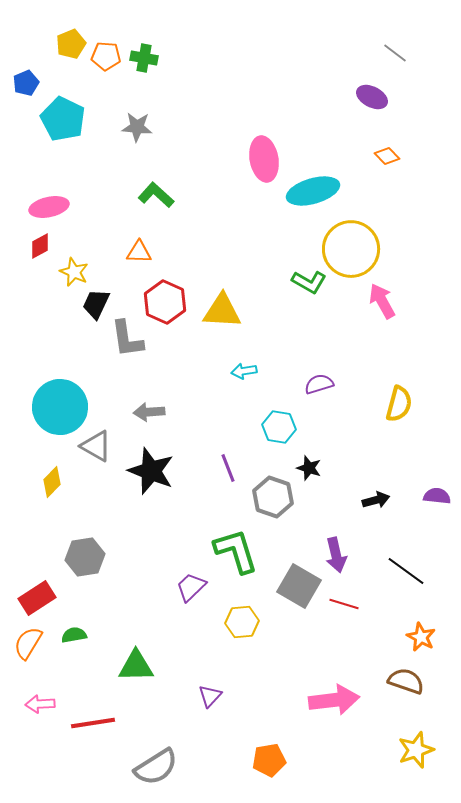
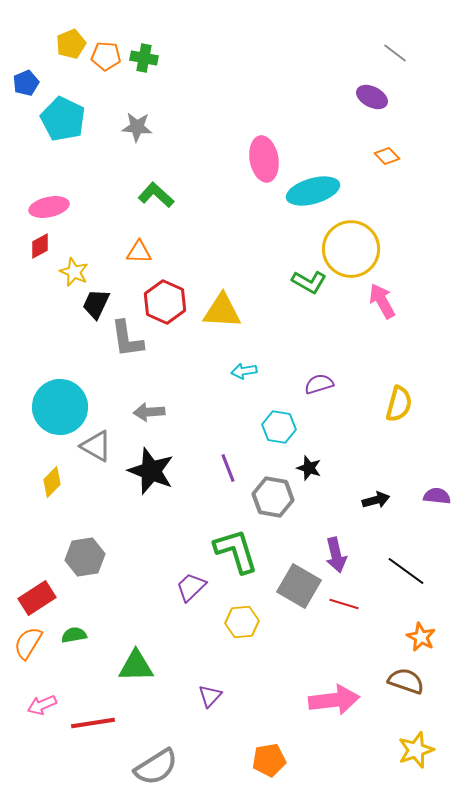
gray hexagon at (273, 497): rotated 9 degrees counterclockwise
pink arrow at (40, 704): moved 2 px right, 1 px down; rotated 20 degrees counterclockwise
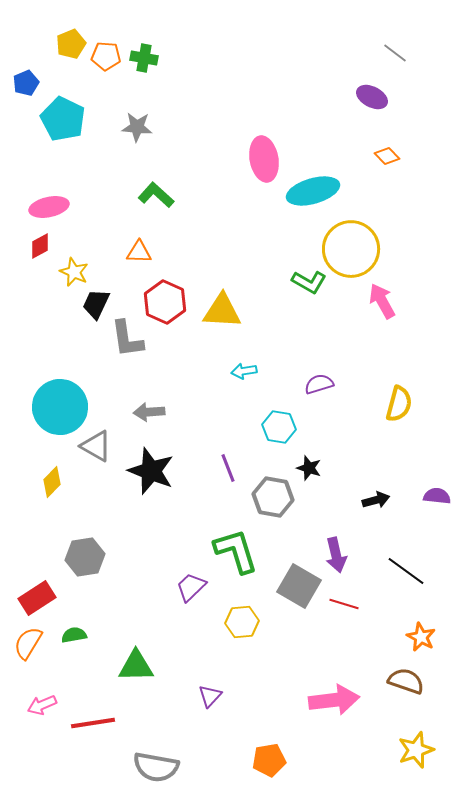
gray semicircle at (156, 767): rotated 42 degrees clockwise
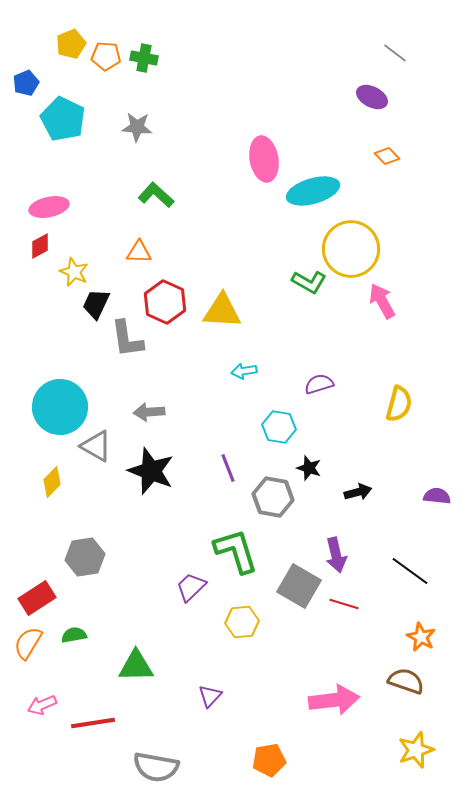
black arrow at (376, 500): moved 18 px left, 8 px up
black line at (406, 571): moved 4 px right
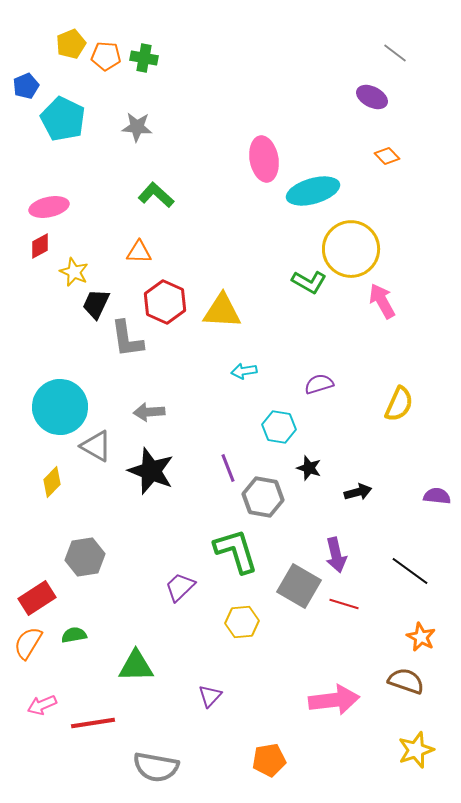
blue pentagon at (26, 83): moved 3 px down
yellow semicircle at (399, 404): rotated 9 degrees clockwise
gray hexagon at (273, 497): moved 10 px left
purple trapezoid at (191, 587): moved 11 px left
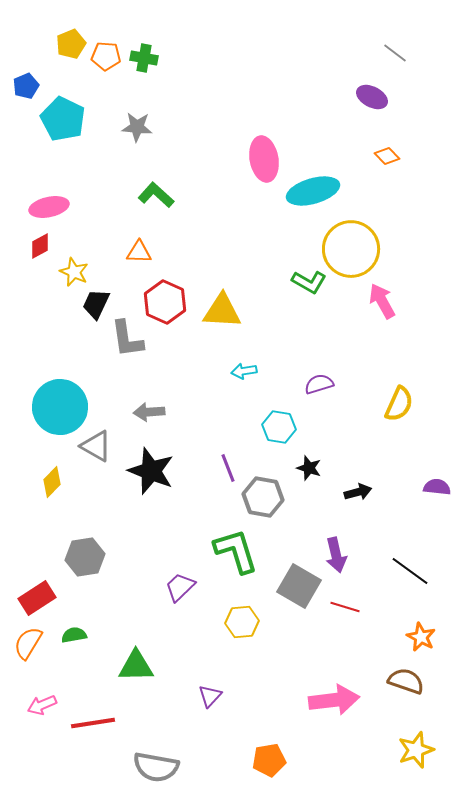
purple semicircle at (437, 496): moved 9 px up
red line at (344, 604): moved 1 px right, 3 px down
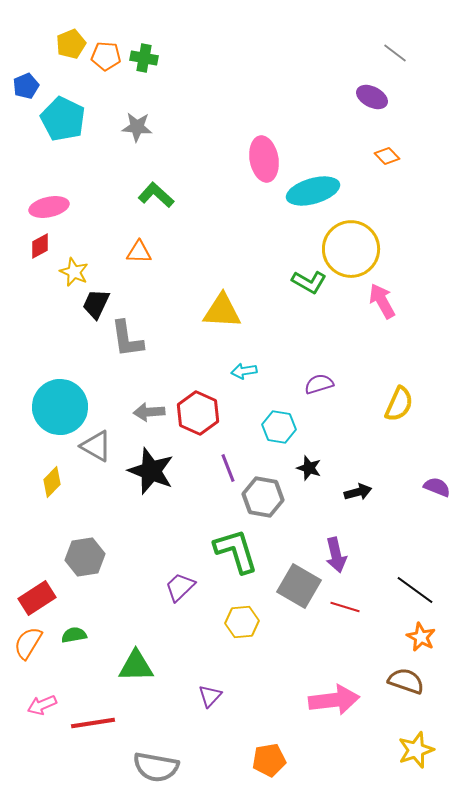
red hexagon at (165, 302): moved 33 px right, 111 px down
purple semicircle at (437, 487): rotated 16 degrees clockwise
black line at (410, 571): moved 5 px right, 19 px down
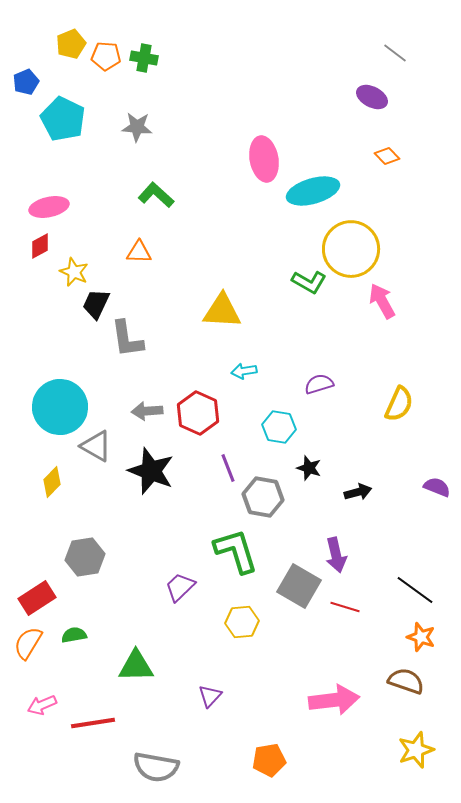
blue pentagon at (26, 86): moved 4 px up
gray arrow at (149, 412): moved 2 px left, 1 px up
orange star at (421, 637): rotated 8 degrees counterclockwise
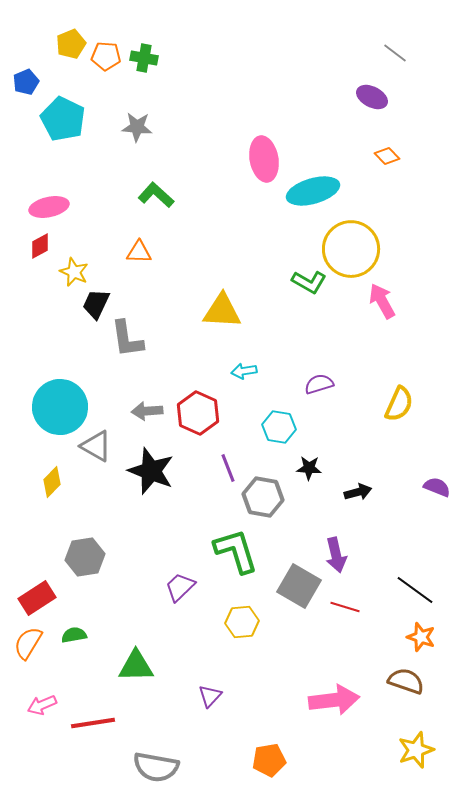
black star at (309, 468): rotated 15 degrees counterclockwise
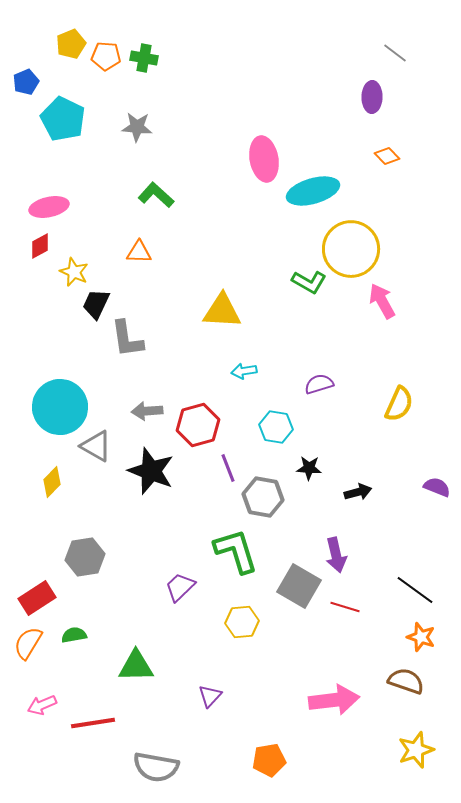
purple ellipse at (372, 97): rotated 64 degrees clockwise
red hexagon at (198, 413): moved 12 px down; rotated 21 degrees clockwise
cyan hexagon at (279, 427): moved 3 px left
